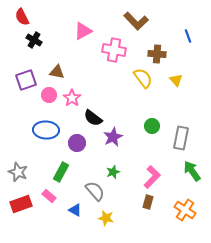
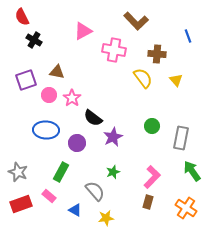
orange cross: moved 1 px right, 2 px up
yellow star: rotated 21 degrees counterclockwise
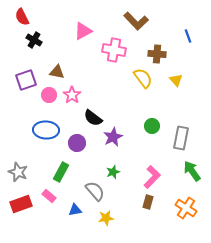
pink star: moved 3 px up
blue triangle: rotated 40 degrees counterclockwise
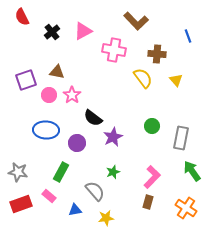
black cross: moved 18 px right, 8 px up; rotated 21 degrees clockwise
gray star: rotated 12 degrees counterclockwise
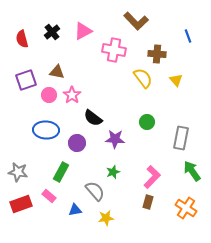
red semicircle: moved 22 px down; rotated 12 degrees clockwise
green circle: moved 5 px left, 4 px up
purple star: moved 2 px right, 2 px down; rotated 30 degrees clockwise
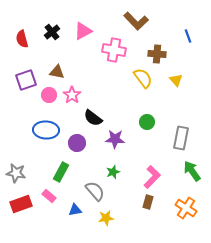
gray star: moved 2 px left, 1 px down
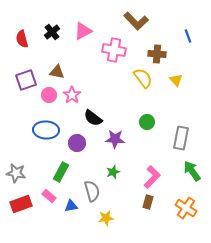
gray semicircle: moved 3 px left; rotated 25 degrees clockwise
blue triangle: moved 4 px left, 4 px up
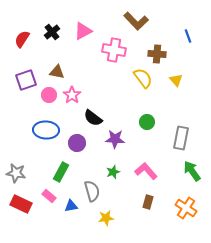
red semicircle: rotated 48 degrees clockwise
pink L-shape: moved 6 px left, 6 px up; rotated 85 degrees counterclockwise
red rectangle: rotated 45 degrees clockwise
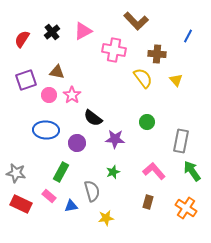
blue line: rotated 48 degrees clockwise
gray rectangle: moved 3 px down
pink L-shape: moved 8 px right
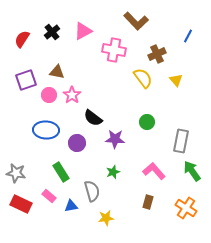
brown cross: rotated 30 degrees counterclockwise
green rectangle: rotated 60 degrees counterclockwise
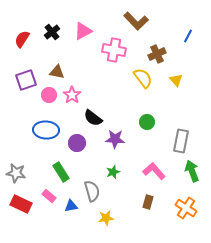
green arrow: rotated 15 degrees clockwise
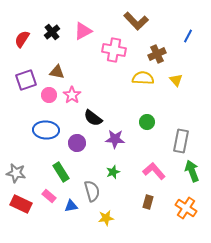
yellow semicircle: rotated 50 degrees counterclockwise
